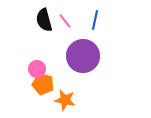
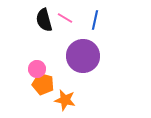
pink line: moved 3 px up; rotated 21 degrees counterclockwise
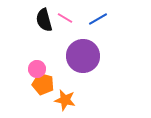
blue line: moved 3 px right, 1 px up; rotated 48 degrees clockwise
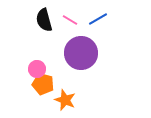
pink line: moved 5 px right, 2 px down
purple circle: moved 2 px left, 3 px up
orange star: rotated 10 degrees clockwise
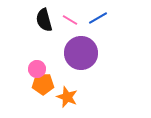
blue line: moved 1 px up
orange pentagon: rotated 15 degrees counterclockwise
orange star: moved 2 px right, 3 px up
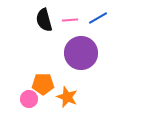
pink line: rotated 35 degrees counterclockwise
pink circle: moved 8 px left, 30 px down
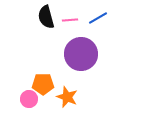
black semicircle: moved 2 px right, 3 px up
purple circle: moved 1 px down
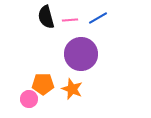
orange star: moved 5 px right, 8 px up
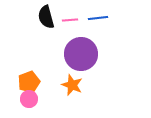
blue line: rotated 24 degrees clockwise
orange pentagon: moved 14 px left, 2 px up; rotated 20 degrees counterclockwise
orange star: moved 4 px up
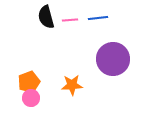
purple circle: moved 32 px right, 5 px down
orange star: rotated 25 degrees counterclockwise
pink circle: moved 2 px right, 1 px up
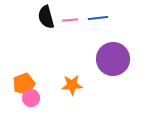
orange pentagon: moved 5 px left, 2 px down
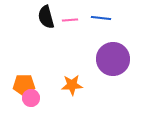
blue line: moved 3 px right; rotated 12 degrees clockwise
orange pentagon: moved 1 px down; rotated 20 degrees clockwise
